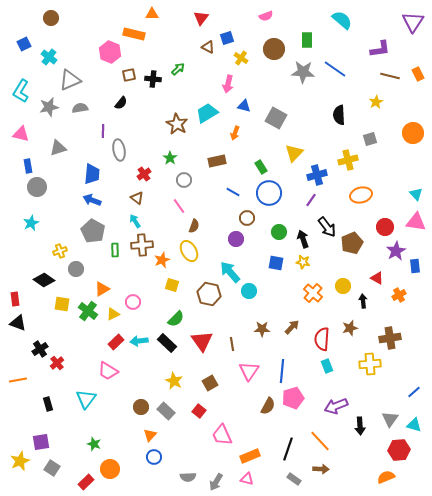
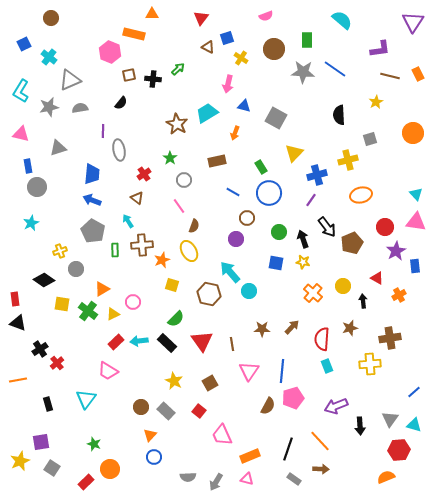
cyan arrow at (135, 221): moved 7 px left
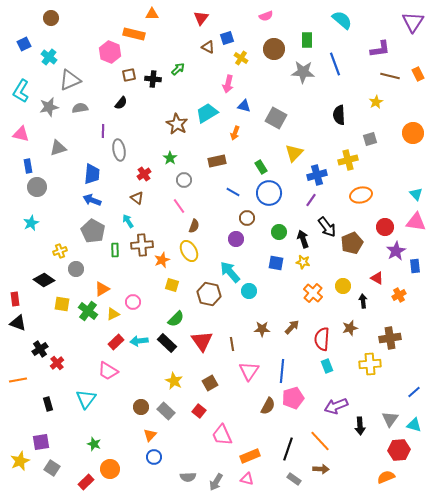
blue line at (335, 69): moved 5 px up; rotated 35 degrees clockwise
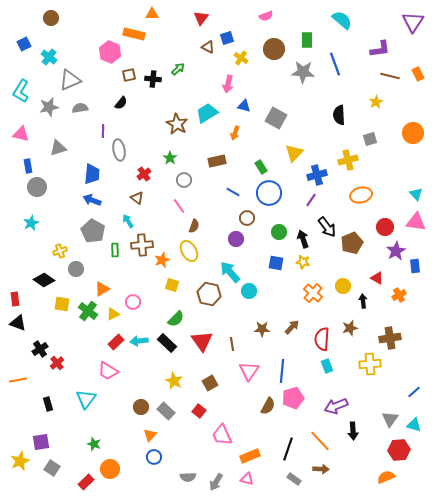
black arrow at (360, 426): moved 7 px left, 5 px down
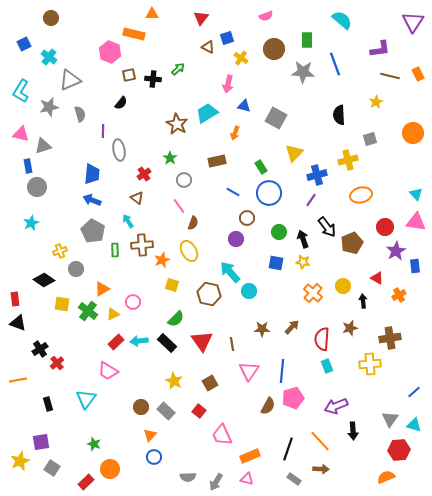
gray semicircle at (80, 108): moved 6 px down; rotated 84 degrees clockwise
gray triangle at (58, 148): moved 15 px left, 2 px up
brown semicircle at (194, 226): moved 1 px left, 3 px up
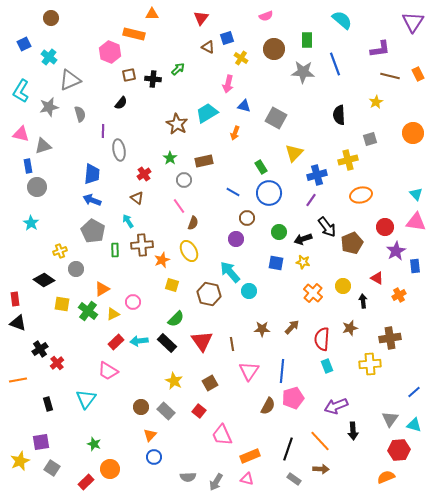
brown rectangle at (217, 161): moved 13 px left
cyan star at (31, 223): rotated 14 degrees counterclockwise
black arrow at (303, 239): rotated 90 degrees counterclockwise
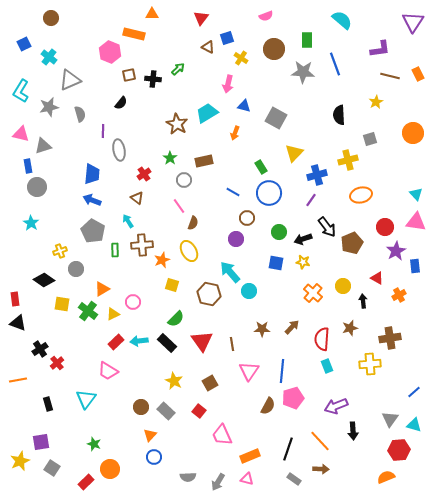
gray arrow at (216, 482): moved 2 px right
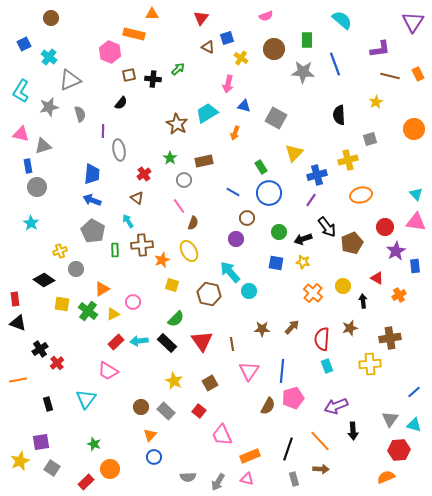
orange circle at (413, 133): moved 1 px right, 4 px up
gray rectangle at (294, 479): rotated 40 degrees clockwise
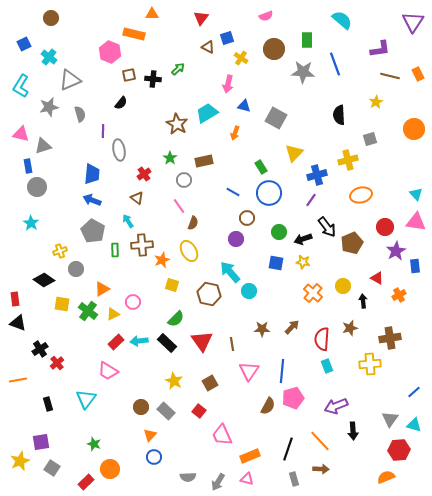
cyan L-shape at (21, 91): moved 5 px up
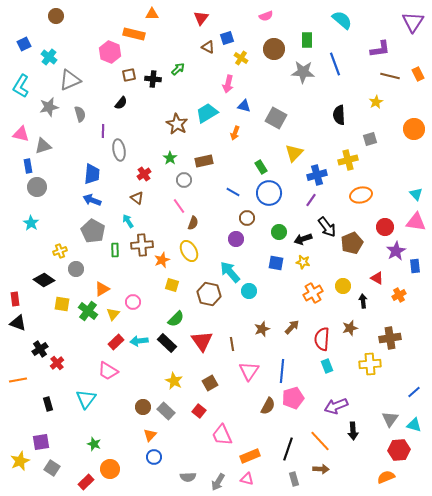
brown circle at (51, 18): moved 5 px right, 2 px up
orange cross at (313, 293): rotated 18 degrees clockwise
yellow triangle at (113, 314): rotated 24 degrees counterclockwise
brown star at (262, 329): rotated 21 degrees counterclockwise
brown circle at (141, 407): moved 2 px right
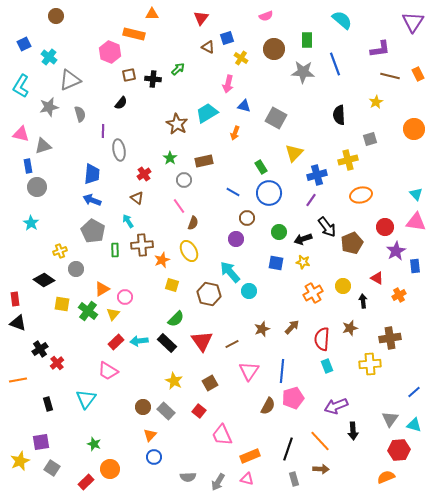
pink circle at (133, 302): moved 8 px left, 5 px up
brown line at (232, 344): rotated 72 degrees clockwise
